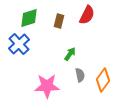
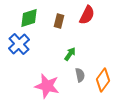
pink star: rotated 15 degrees clockwise
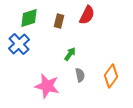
orange diamond: moved 8 px right, 4 px up
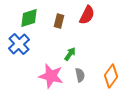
pink star: moved 4 px right, 10 px up
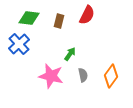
green diamond: rotated 25 degrees clockwise
gray semicircle: moved 3 px right
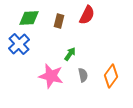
green diamond: rotated 10 degrees counterclockwise
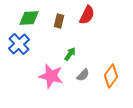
gray semicircle: rotated 56 degrees clockwise
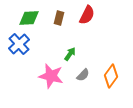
brown rectangle: moved 3 px up
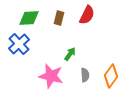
gray semicircle: moved 2 px right; rotated 48 degrees counterclockwise
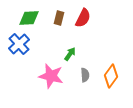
red semicircle: moved 4 px left, 3 px down
